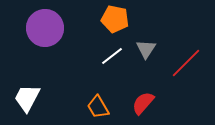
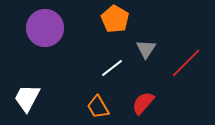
orange pentagon: rotated 20 degrees clockwise
white line: moved 12 px down
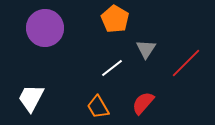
white trapezoid: moved 4 px right
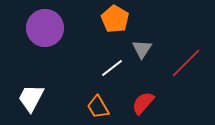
gray triangle: moved 4 px left
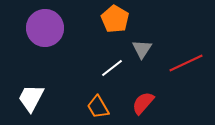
red line: rotated 20 degrees clockwise
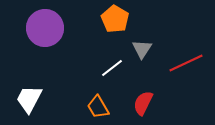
white trapezoid: moved 2 px left, 1 px down
red semicircle: rotated 15 degrees counterclockwise
